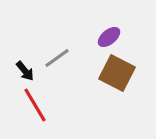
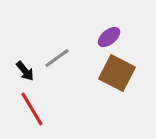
red line: moved 3 px left, 4 px down
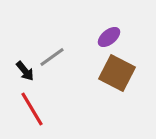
gray line: moved 5 px left, 1 px up
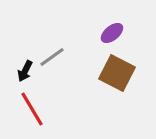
purple ellipse: moved 3 px right, 4 px up
black arrow: rotated 65 degrees clockwise
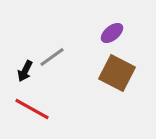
red line: rotated 30 degrees counterclockwise
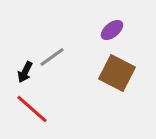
purple ellipse: moved 3 px up
black arrow: moved 1 px down
red line: rotated 12 degrees clockwise
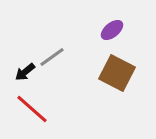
black arrow: rotated 25 degrees clockwise
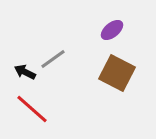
gray line: moved 1 px right, 2 px down
black arrow: rotated 65 degrees clockwise
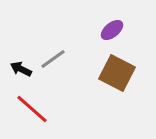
black arrow: moved 4 px left, 3 px up
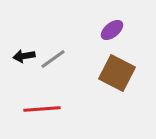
black arrow: moved 3 px right, 13 px up; rotated 35 degrees counterclockwise
red line: moved 10 px right; rotated 45 degrees counterclockwise
